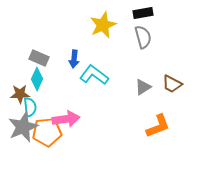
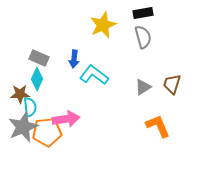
brown trapezoid: rotated 80 degrees clockwise
orange L-shape: rotated 92 degrees counterclockwise
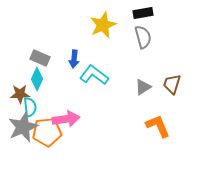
gray rectangle: moved 1 px right
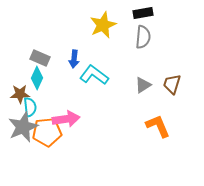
gray semicircle: rotated 20 degrees clockwise
cyan diamond: moved 1 px up
gray triangle: moved 2 px up
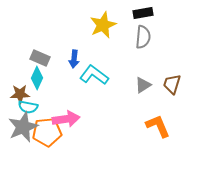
cyan semicircle: moved 2 px left; rotated 108 degrees clockwise
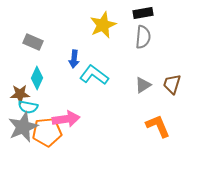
gray rectangle: moved 7 px left, 16 px up
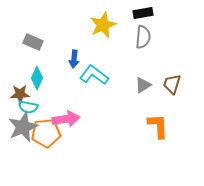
orange L-shape: rotated 20 degrees clockwise
orange pentagon: moved 1 px left, 1 px down
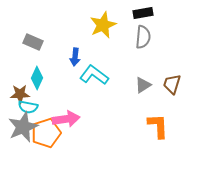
blue arrow: moved 1 px right, 2 px up
orange pentagon: rotated 12 degrees counterclockwise
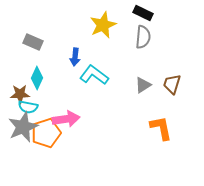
black rectangle: rotated 36 degrees clockwise
orange L-shape: moved 3 px right, 2 px down; rotated 8 degrees counterclockwise
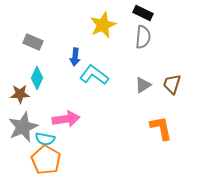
cyan semicircle: moved 17 px right, 32 px down
orange pentagon: moved 27 px down; rotated 24 degrees counterclockwise
